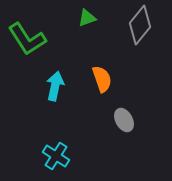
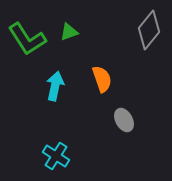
green triangle: moved 18 px left, 14 px down
gray diamond: moved 9 px right, 5 px down
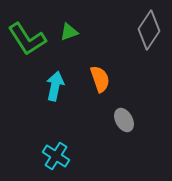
gray diamond: rotated 6 degrees counterclockwise
orange semicircle: moved 2 px left
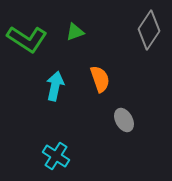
green triangle: moved 6 px right
green L-shape: rotated 24 degrees counterclockwise
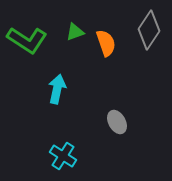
green L-shape: moved 1 px down
orange semicircle: moved 6 px right, 36 px up
cyan arrow: moved 2 px right, 3 px down
gray ellipse: moved 7 px left, 2 px down
cyan cross: moved 7 px right
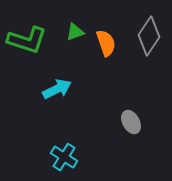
gray diamond: moved 6 px down
green L-shape: rotated 15 degrees counterclockwise
cyan arrow: rotated 52 degrees clockwise
gray ellipse: moved 14 px right
cyan cross: moved 1 px right, 1 px down
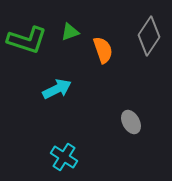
green triangle: moved 5 px left
orange semicircle: moved 3 px left, 7 px down
